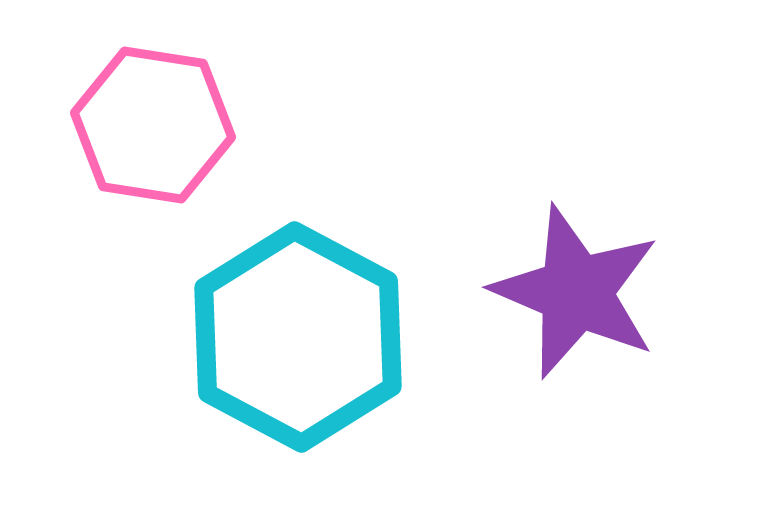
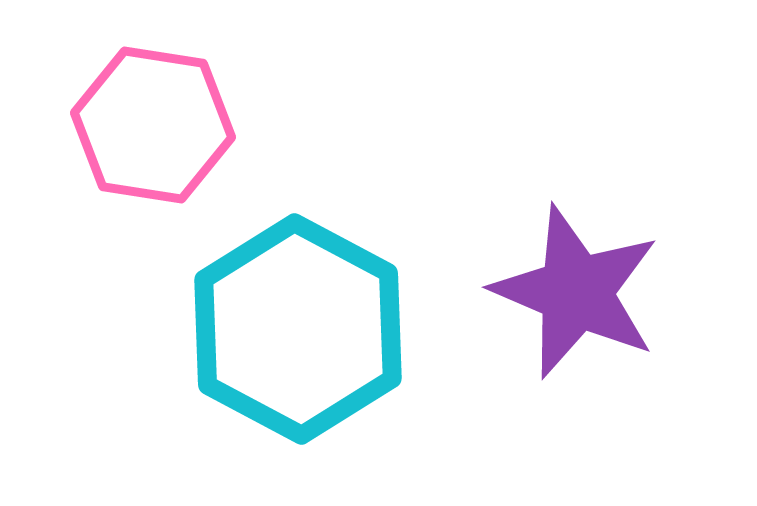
cyan hexagon: moved 8 px up
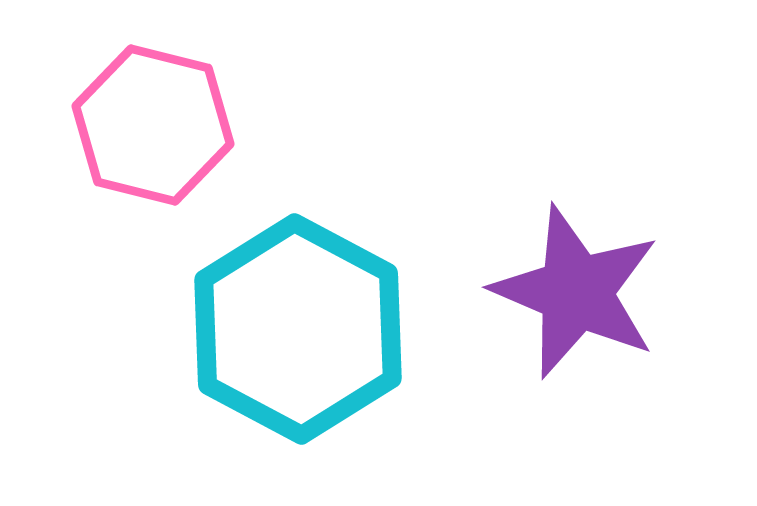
pink hexagon: rotated 5 degrees clockwise
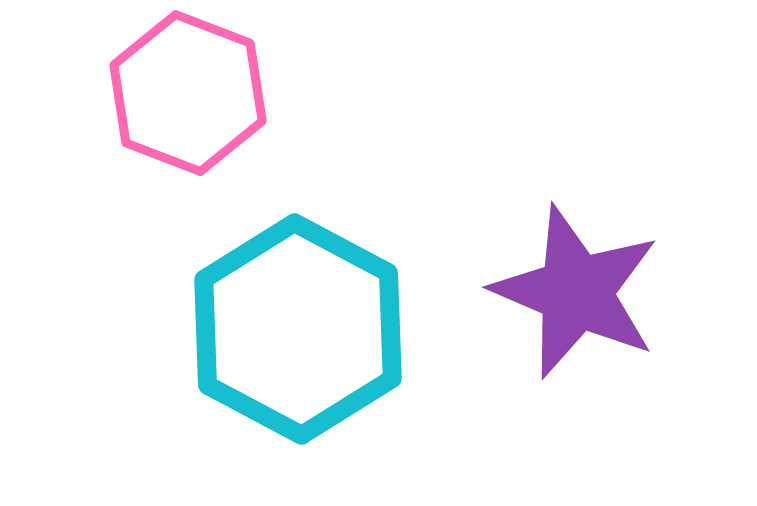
pink hexagon: moved 35 px right, 32 px up; rotated 7 degrees clockwise
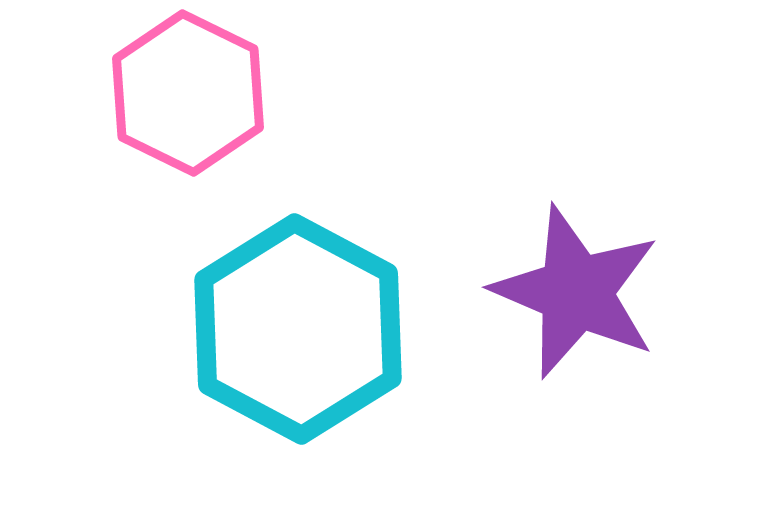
pink hexagon: rotated 5 degrees clockwise
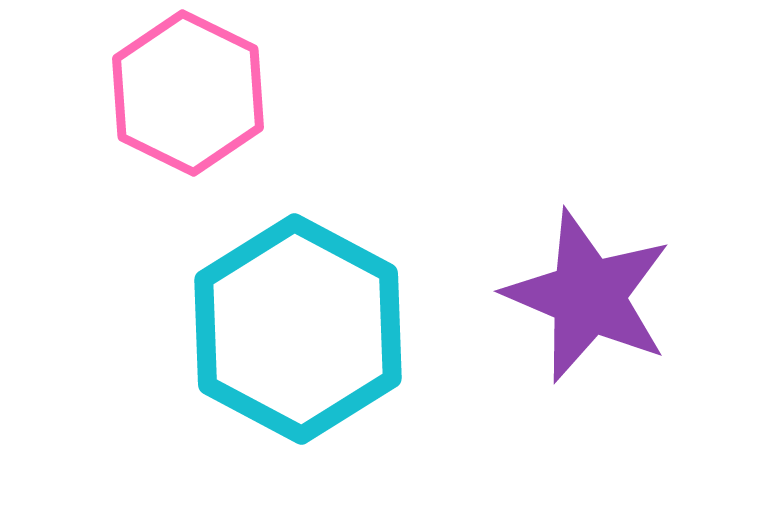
purple star: moved 12 px right, 4 px down
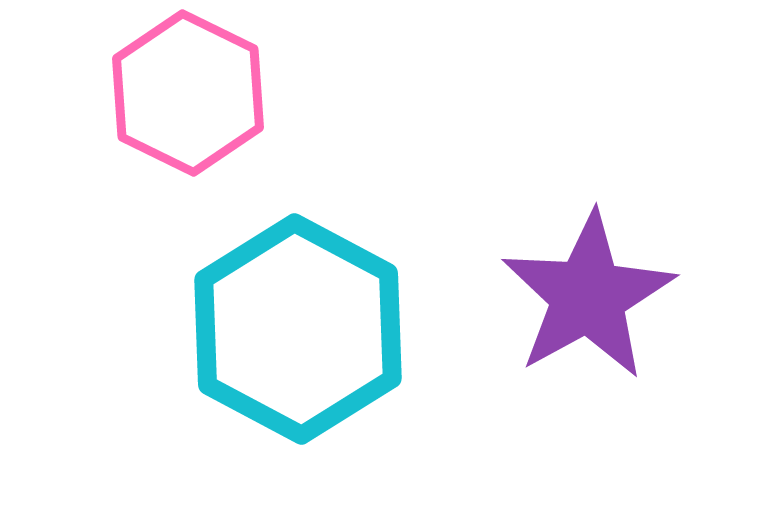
purple star: rotated 20 degrees clockwise
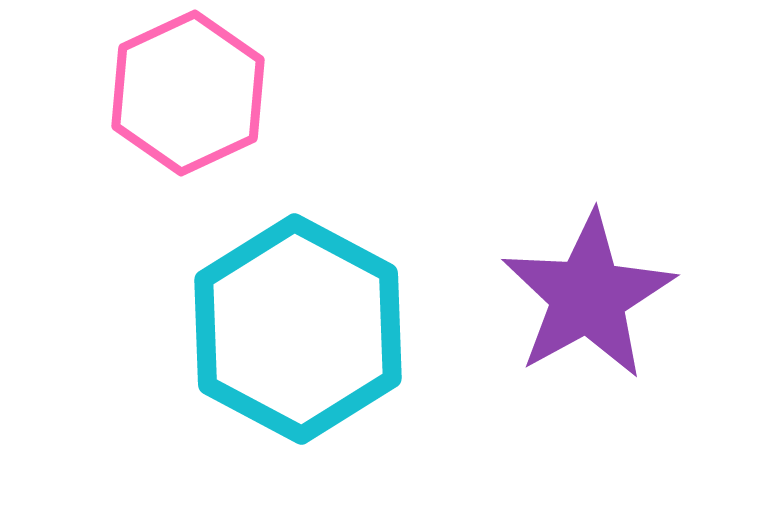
pink hexagon: rotated 9 degrees clockwise
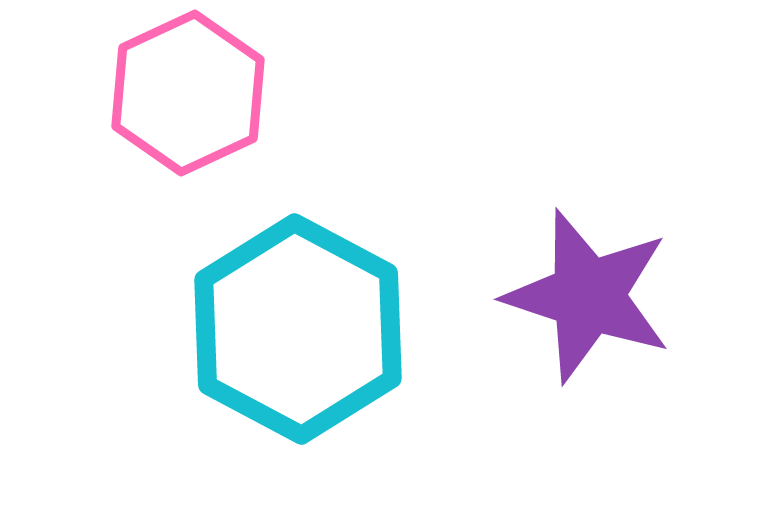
purple star: rotated 25 degrees counterclockwise
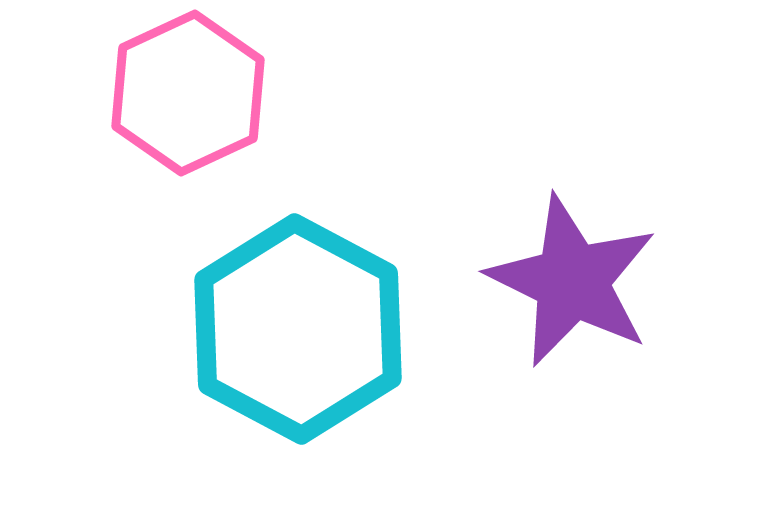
purple star: moved 16 px left, 15 px up; rotated 8 degrees clockwise
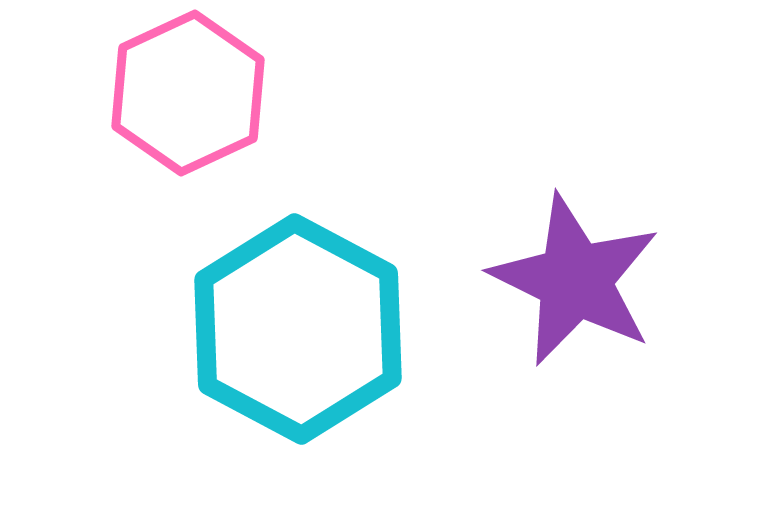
purple star: moved 3 px right, 1 px up
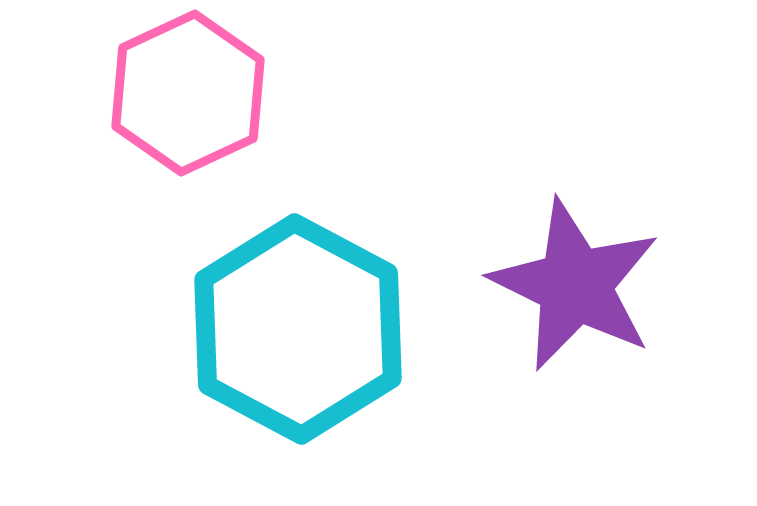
purple star: moved 5 px down
